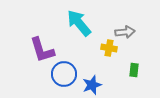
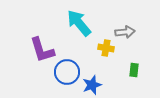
yellow cross: moved 3 px left
blue circle: moved 3 px right, 2 px up
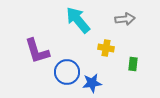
cyan arrow: moved 1 px left, 3 px up
gray arrow: moved 13 px up
purple L-shape: moved 5 px left, 1 px down
green rectangle: moved 1 px left, 6 px up
blue star: moved 2 px up; rotated 12 degrees clockwise
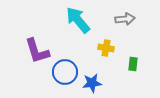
blue circle: moved 2 px left
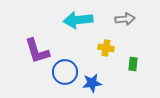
cyan arrow: rotated 56 degrees counterclockwise
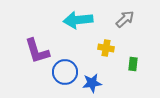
gray arrow: rotated 36 degrees counterclockwise
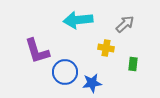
gray arrow: moved 5 px down
